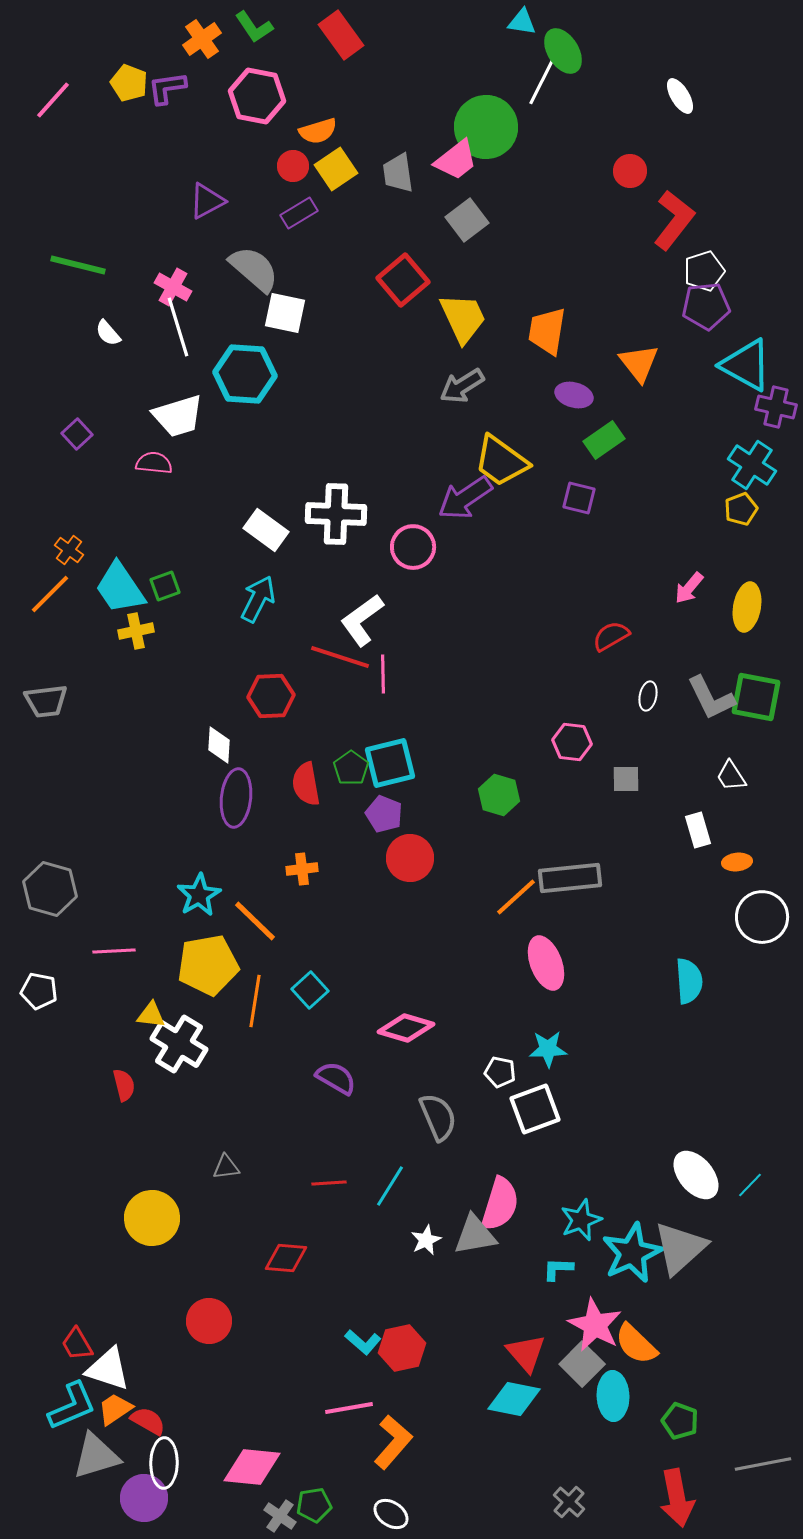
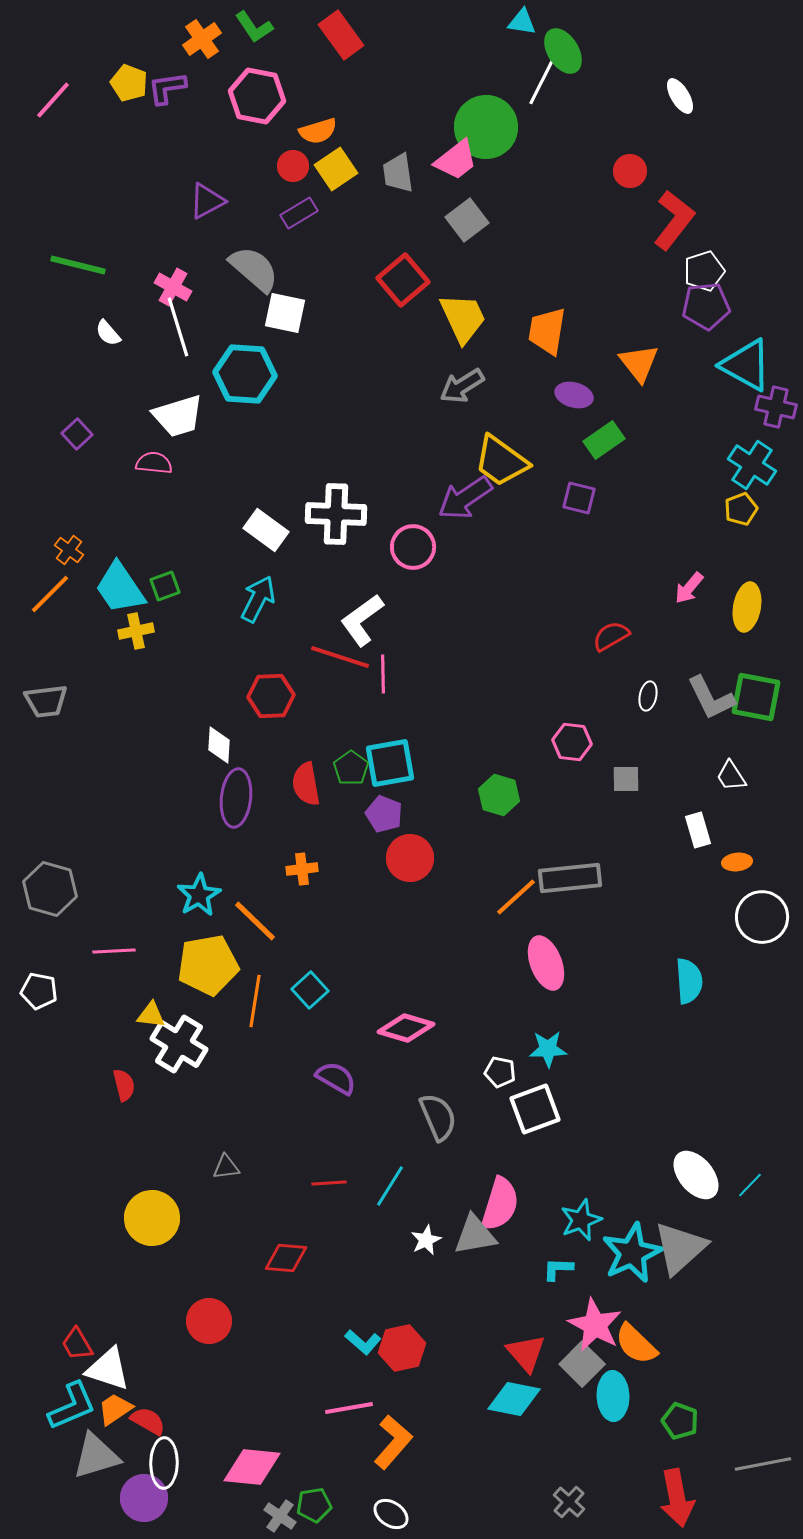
cyan square at (390, 763): rotated 4 degrees clockwise
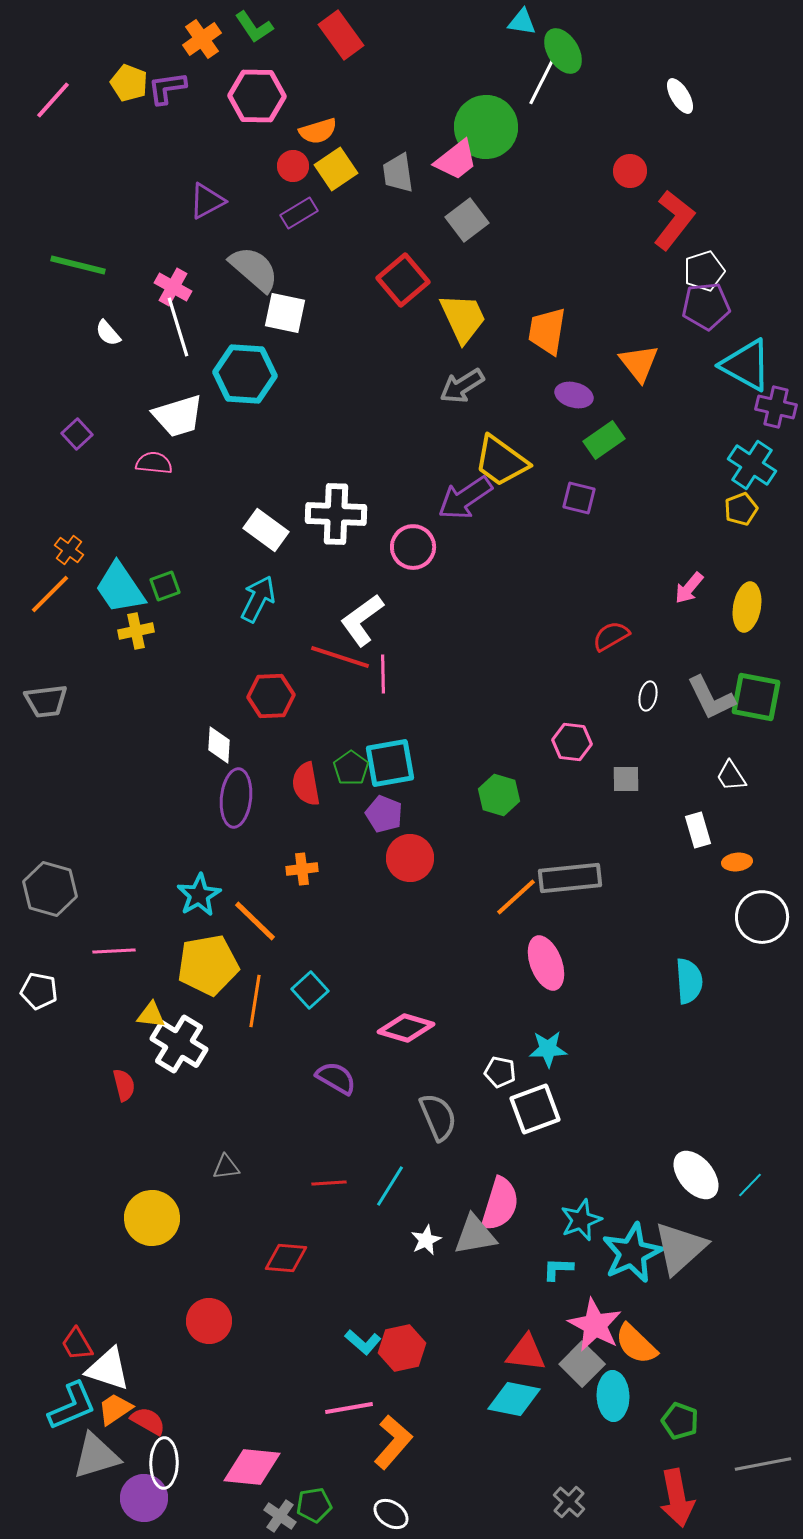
pink hexagon at (257, 96): rotated 10 degrees counterclockwise
red triangle at (526, 1353): rotated 42 degrees counterclockwise
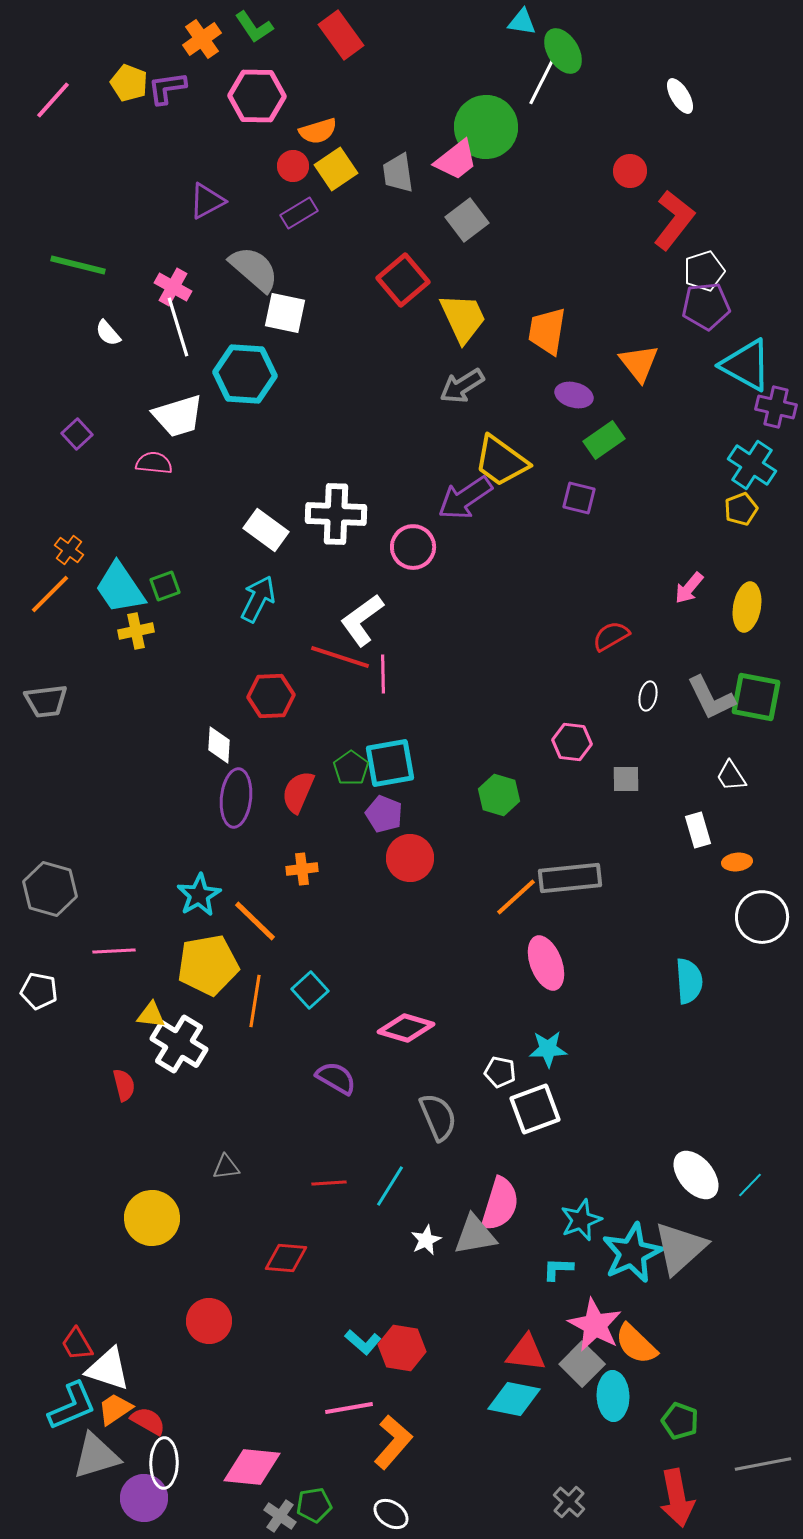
red semicircle at (306, 784): moved 8 px left, 8 px down; rotated 33 degrees clockwise
red hexagon at (402, 1348): rotated 21 degrees clockwise
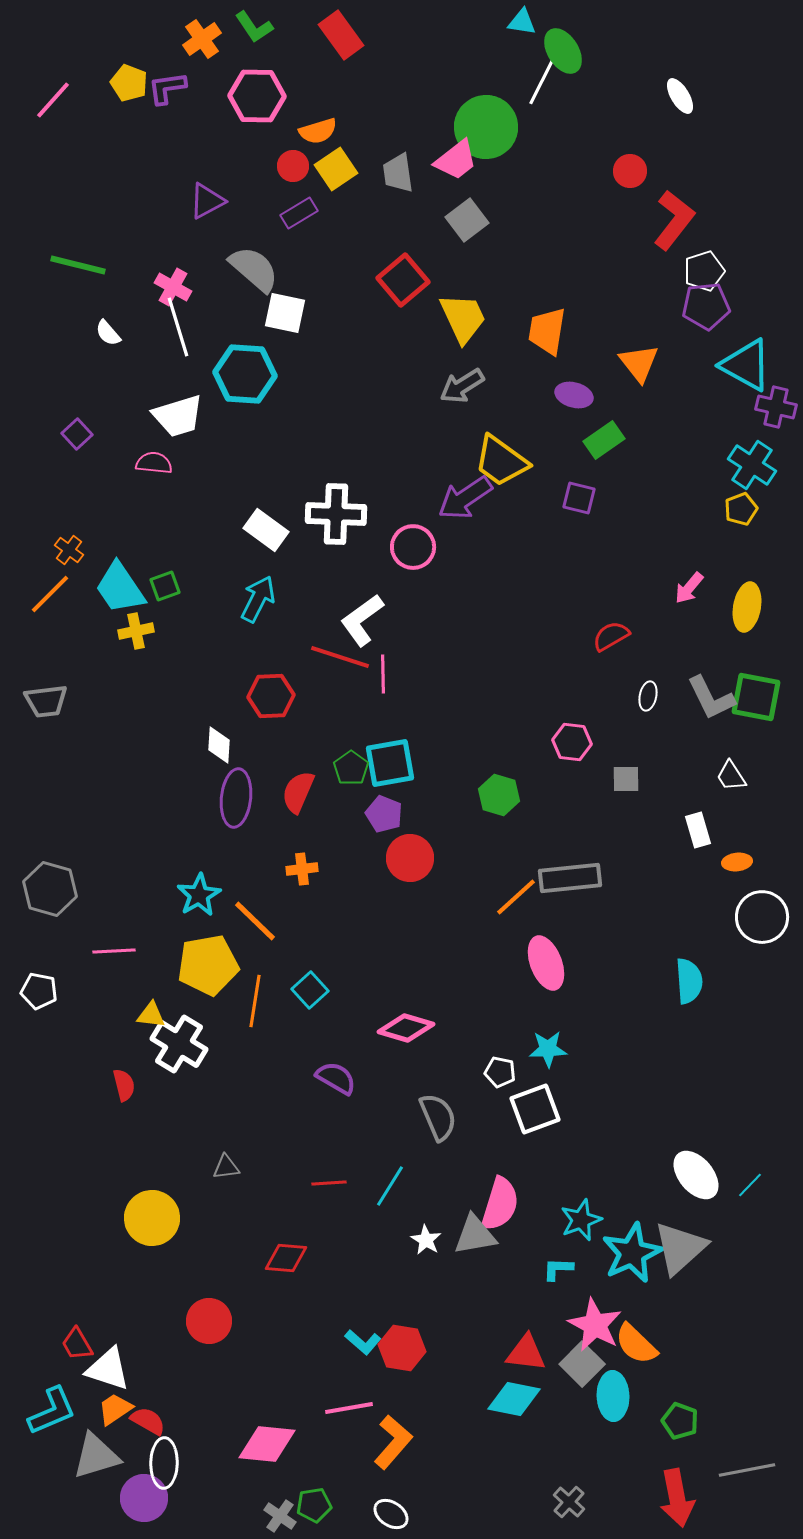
white star at (426, 1240): rotated 16 degrees counterclockwise
cyan L-shape at (72, 1406): moved 20 px left, 5 px down
gray line at (763, 1464): moved 16 px left, 6 px down
pink diamond at (252, 1467): moved 15 px right, 23 px up
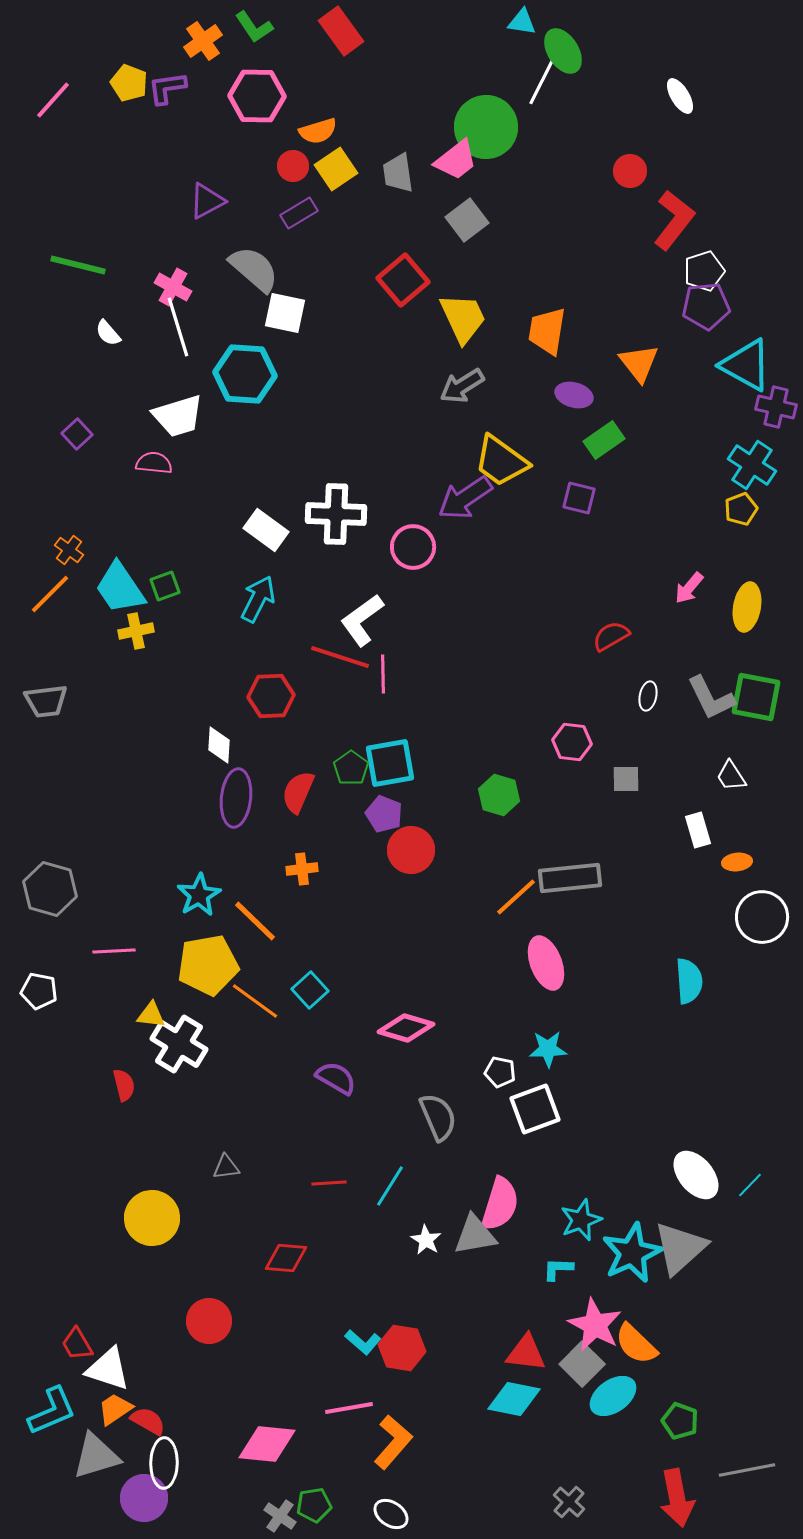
red rectangle at (341, 35): moved 4 px up
orange cross at (202, 39): moved 1 px right, 2 px down
red circle at (410, 858): moved 1 px right, 8 px up
orange line at (255, 1001): rotated 63 degrees counterclockwise
cyan ellipse at (613, 1396): rotated 57 degrees clockwise
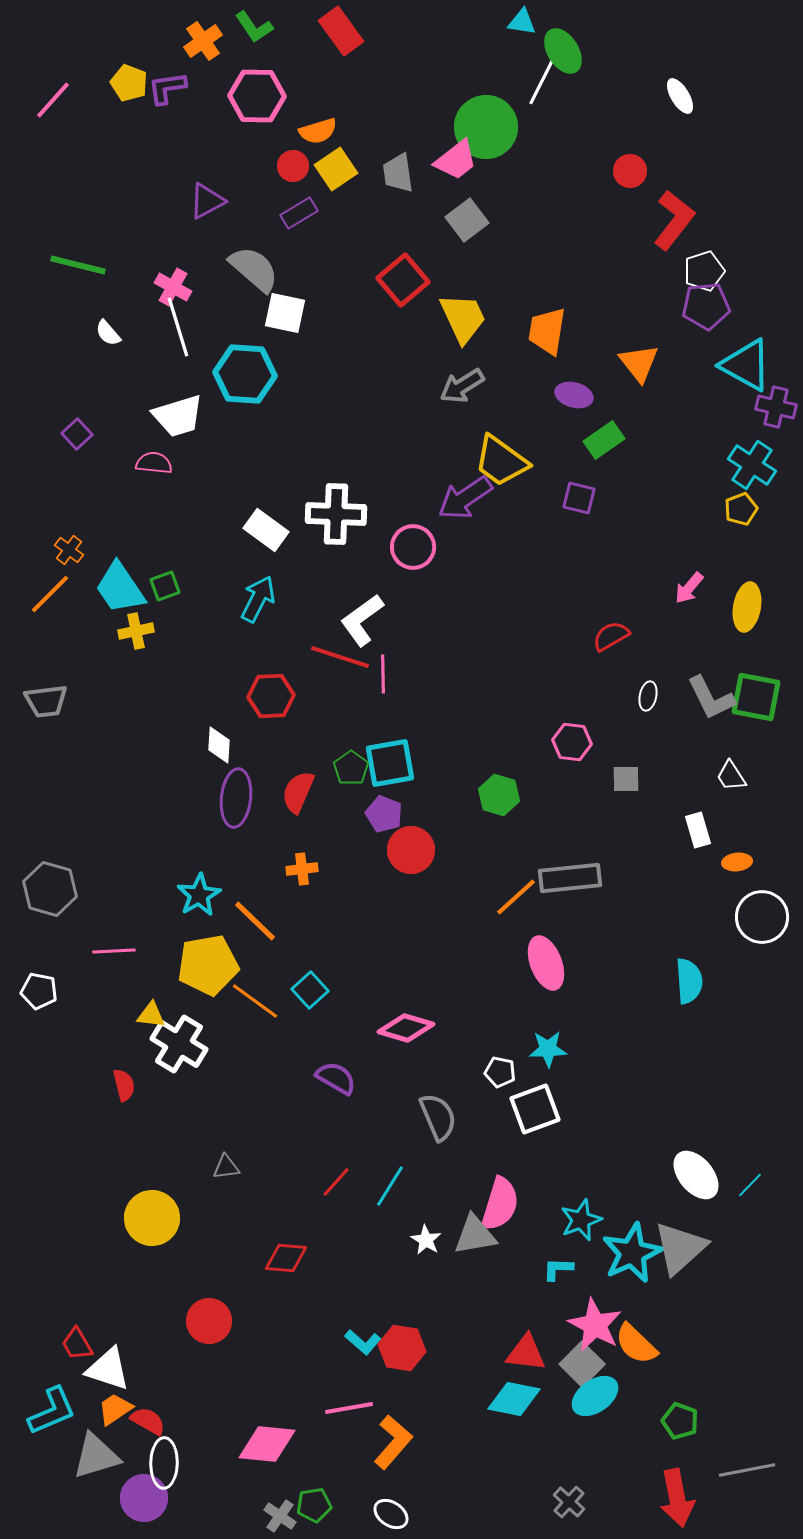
red line at (329, 1183): moved 7 px right, 1 px up; rotated 44 degrees counterclockwise
cyan ellipse at (613, 1396): moved 18 px left
